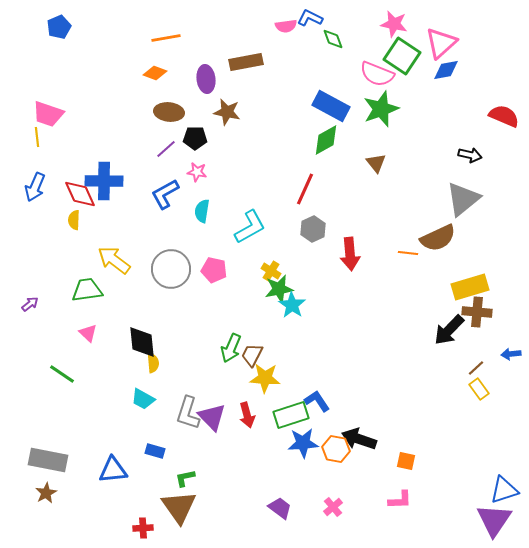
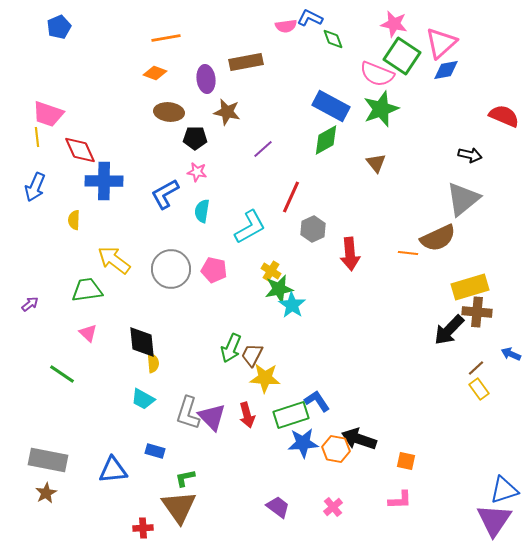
purple line at (166, 149): moved 97 px right
red line at (305, 189): moved 14 px left, 8 px down
red diamond at (80, 194): moved 44 px up
blue arrow at (511, 354): rotated 30 degrees clockwise
purple trapezoid at (280, 508): moved 2 px left, 1 px up
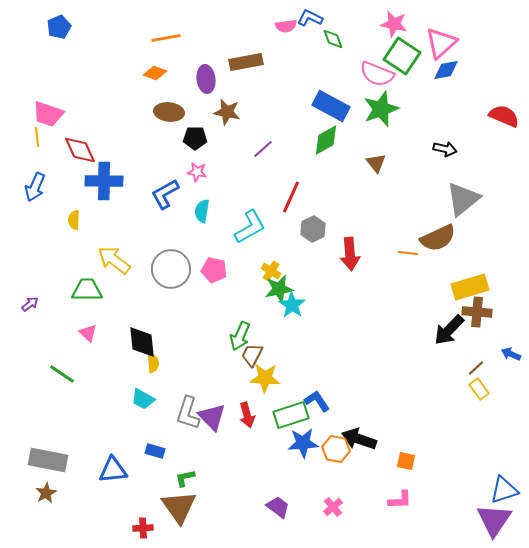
black arrow at (470, 155): moved 25 px left, 6 px up
green trapezoid at (87, 290): rotated 8 degrees clockwise
green arrow at (231, 348): moved 9 px right, 12 px up
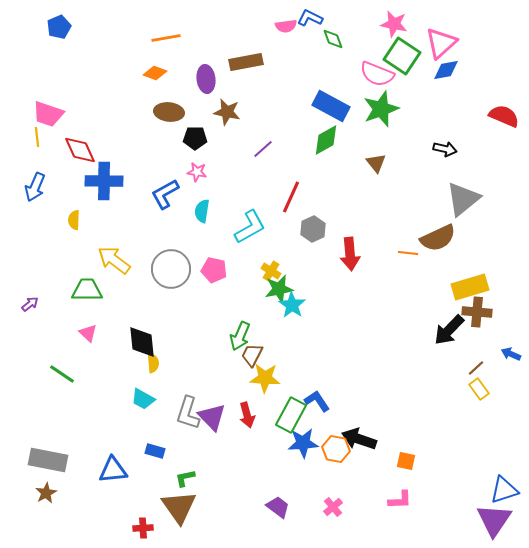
green rectangle at (291, 415): rotated 44 degrees counterclockwise
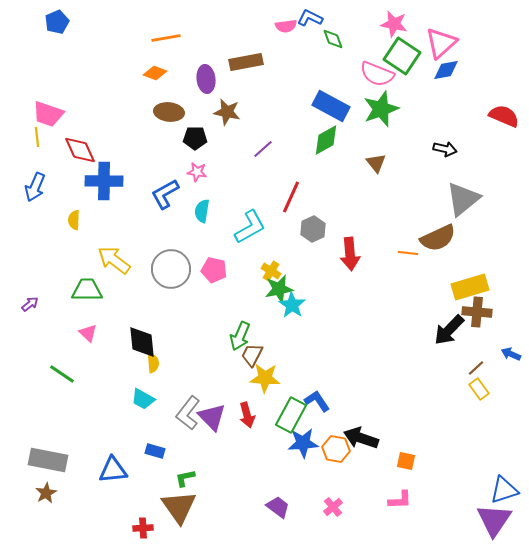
blue pentagon at (59, 27): moved 2 px left, 5 px up
gray L-shape at (188, 413): rotated 20 degrees clockwise
black arrow at (359, 439): moved 2 px right, 1 px up
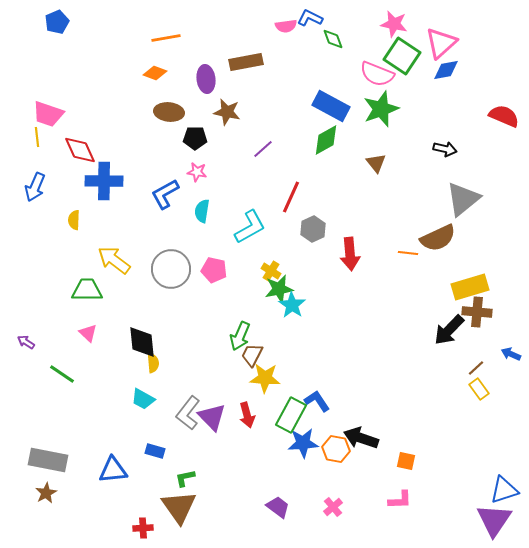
purple arrow at (30, 304): moved 4 px left, 38 px down; rotated 108 degrees counterclockwise
